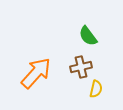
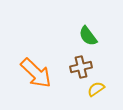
orange arrow: rotated 92 degrees clockwise
yellow semicircle: rotated 138 degrees counterclockwise
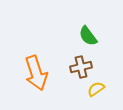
orange arrow: rotated 28 degrees clockwise
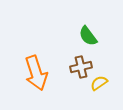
yellow semicircle: moved 3 px right, 6 px up
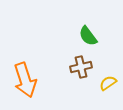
orange arrow: moved 11 px left, 7 px down
yellow semicircle: moved 9 px right
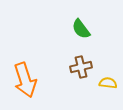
green semicircle: moved 7 px left, 7 px up
yellow semicircle: rotated 42 degrees clockwise
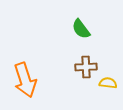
brown cross: moved 5 px right; rotated 10 degrees clockwise
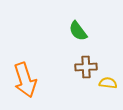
green semicircle: moved 3 px left, 2 px down
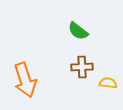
green semicircle: rotated 15 degrees counterclockwise
brown cross: moved 4 px left
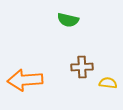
green semicircle: moved 10 px left, 11 px up; rotated 25 degrees counterclockwise
orange arrow: rotated 104 degrees clockwise
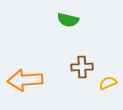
yellow semicircle: rotated 30 degrees counterclockwise
